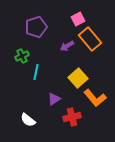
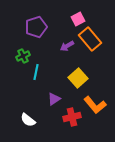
green cross: moved 1 px right
orange L-shape: moved 7 px down
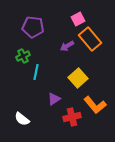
purple pentagon: moved 3 px left; rotated 25 degrees clockwise
white semicircle: moved 6 px left, 1 px up
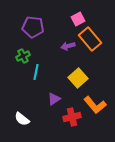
purple arrow: moved 1 px right; rotated 16 degrees clockwise
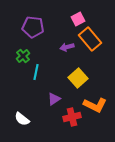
purple arrow: moved 1 px left, 1 px down
green cross: rotated 16 degrees counterclockwise
orange L-shape: rotated 25 degrees counterclockwise
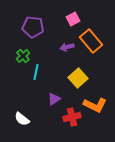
pink square: moved 5 px left
orange rectangle: moved 1 px right, 2 px down
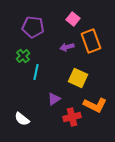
pink square: rotated 24 degrees counterclockwise
orange rectangle: rotated 20 degrees clockwise
yellow square: rotated 24 degrees counterclockwise
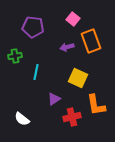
green cross: moved 8 px left; rotated 32 degrees clockwise
orange L-shape: moved 1 px right; rotated 55 degrees clockwise
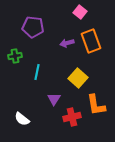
pink square: moved 7 px right, 7 px up
purple arrow: moved 4 px up
cyan line: moved 1 px right
yellow square: rotated 18 degrees clockwise
purple triangle: rotated 24 degrees counterclockwise
